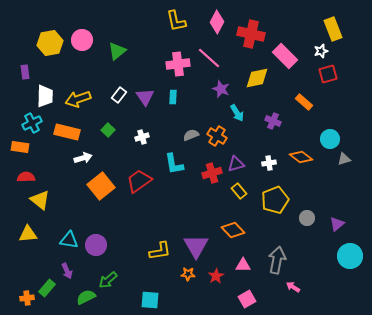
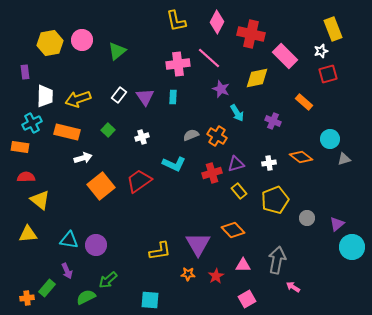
cyan L-shape at (174, 164): rotated 55 degrees counterclockwise
purple triangle at (196, 246): moved 2 px right, 2 px up
cyan circle at (350, 256): moved 2 px right, 9 px up
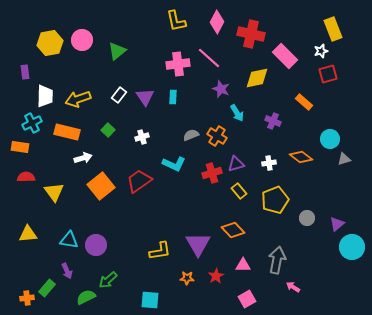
yellow triangle at (40, 200): moved 14 px right, 8 px up; rotated 15 degrees clockwise
orange star at (188, 274): moved 1 px left, 4 px down
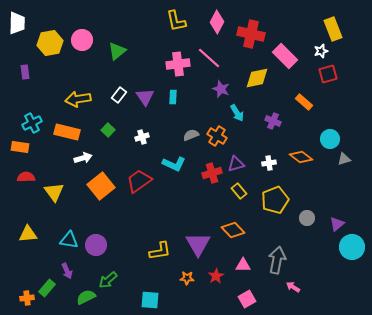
white trapezoid at (45, 96): moved 28 px left, 73 px up
yellow arrow at (78, 99): rotated 10 degrees clockwise
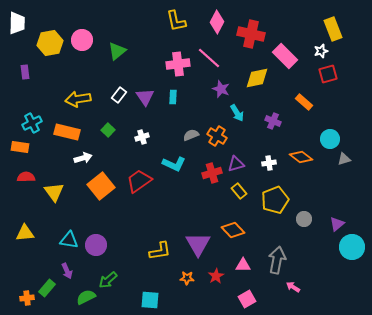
gray circle at (307, 218): moved 3 px left, 1 px down
yellow triangle at (28, 234): moved 3 px left, 1 px up
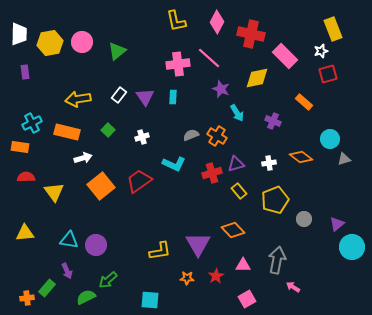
white trapezoid at (17, 23): moved 2 px right, 11 px down
pink circle at (82, 40): moved 2 px down
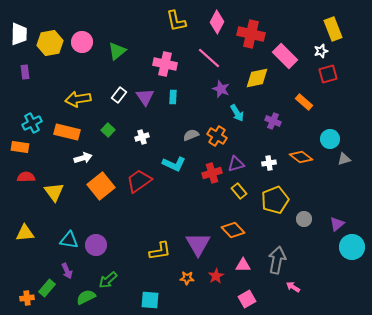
pink cross at (178, 64): moved 13 px left; rotated 20 degrees clockwise
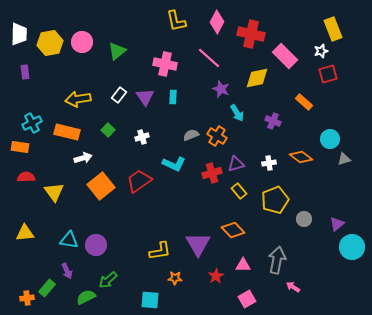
orange star at (187, 278): moved 12 px left
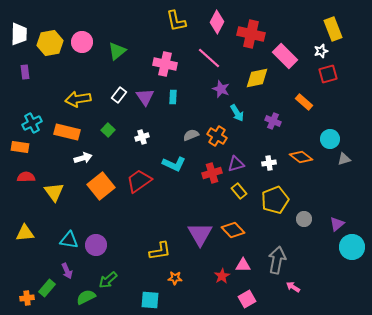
purple triangle at (198, 244): moved 2 px right, 10 px up
red star at (216, 276): moved 6 px right
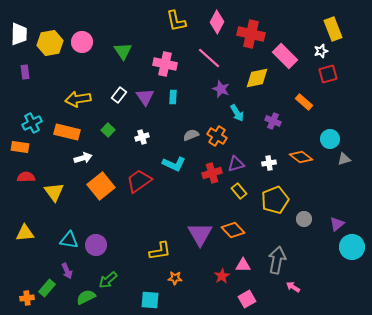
green triangle at (117, 51): moved 6 px right; rotated 24 degrees counterclockwise
